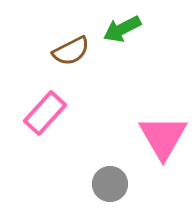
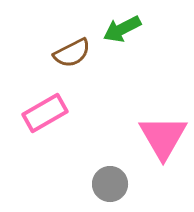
brown semicircle: moved 1 px right, 2 px down
pink rectangle: rotated 18 degrees clockwise
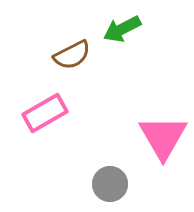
brown semicircle: moved 2 px down
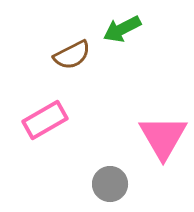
pink rectangle: moved 7 px down
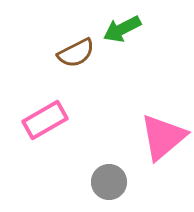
brown semicircle: moved 4 px right, 2 px up
pink triangle: rotated 20 degrees clockwise
gray circle: moved 1 px left, 2 px up
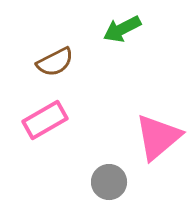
brown semicircle: moved 21 px left, 9 px down
pink triangle: moved 5 px left
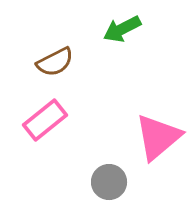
pink rectangle: rotated 9 degrees counterclockwise
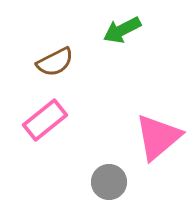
green arrow: moved 1 px down
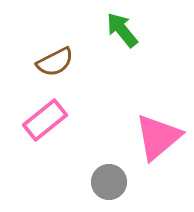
green arrow: rotated 78 degrees clockwise
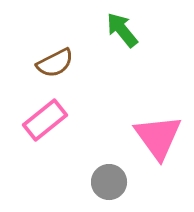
brown semicircle: moved 1 px down
pink triangle: rotated 26 degrees counterclockwise
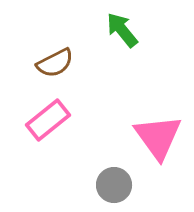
pink rectangle: moved 3 px right
gray circle: moved 5 px right, 3 px down
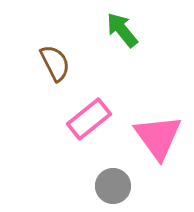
brown semicircle: rotated 90 degrees counterclockwise
pink rectangle: moved 41 px right, 1 px up
gray circle: moved 1 px left, 1 px down
